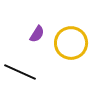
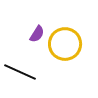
yellow circle: moved 6 px left, 1 px down
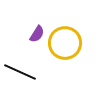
yellow circle: moved 1 px up
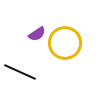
purple semicircle: rotated 24 degrees clockwise
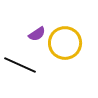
black line: moved 7 px up
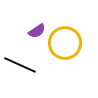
purple semicircle: moved 3 px up
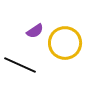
purple semicircle: moved 2 px left
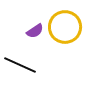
yellow circle: moved 16 px up
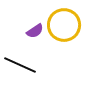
yellow circle: moved 1 px left, 2 px up
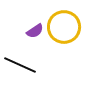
yellow circle: moved 2 px down
